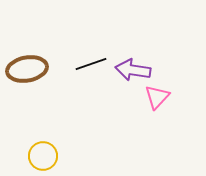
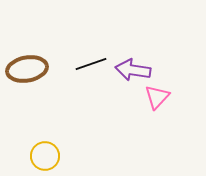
yellow circle: moved 2 px right
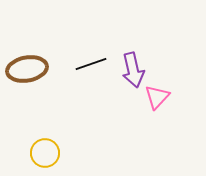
purple arrow: rotated 112 degrees counterclockwise
yellow circle: moved 3 px up
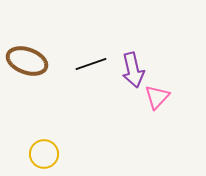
brown ellipse: moved 8 px up; rotated 30 degrees clockwise
yellow circle: moved 1 px left, 1 px down
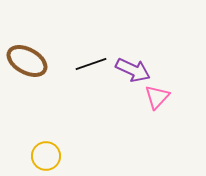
brown ellipse: rotated 9 degrees clockwise
purple arrow: rotated 52 degrees counterclockwise
yellow circle: moved 2 px right, 2 px down
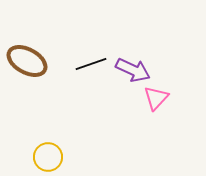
pink triangle: moved 1 px left, 1 px down
yellow circle: moved 2 px right, 1 px down
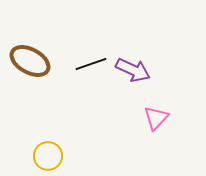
brown ellipse: moved 3 px right
pink triangle: moved 20 px down
yellow circle: moved 1 px up
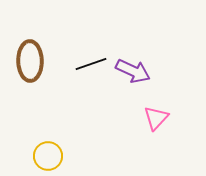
brown ellipse: rotated 60 degrees clockwise
purple arrow: moved 1 px down
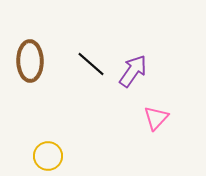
black line: rotated 60 degrees clockwise
purple arrow: rotated 80 degrees counterclockwise
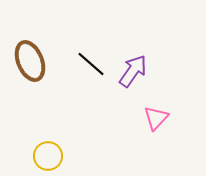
brown ellipse: rotated 21 degrees counterclockwise
